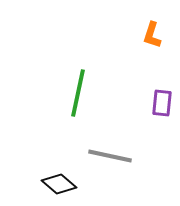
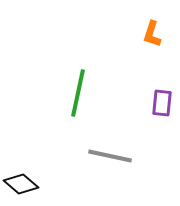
orange L-shape: moved 1 px up
black diamond: moved 38 px left
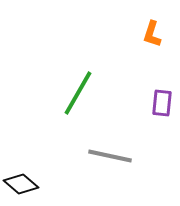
green line: rotated 18 degrees clockwise
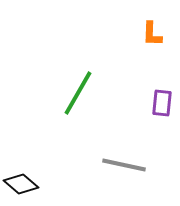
orange L-shape: rotated 16 degrees counterclockwise
gray line: moved 14 px right, 9 px down
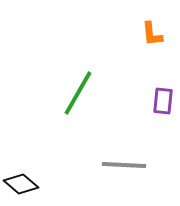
orange L-shape: rotated 8 degrees counterclockwise
purple rectangle: moved 1 px right, 2 px up
gray line: rotated 9 degrees counterclockwise
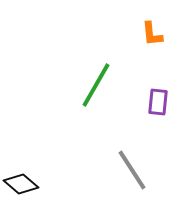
green line: moved 18 px right, 8 px up
purple rectangle: moved 5 px left, 1 px down
gray line: moved 8 px right, 5 px down; rotated 54 degrees clockwise
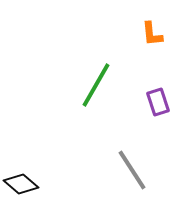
purple rectangle: rotated 24 degrees counterclockwise
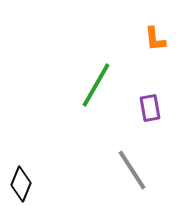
orange L-shape: moved 3 px right, 5 px down
purple rectangle: moved 8 px left, 6 px down; rotated 8 degrees clockwise
black diamond: rotated 72 degrees clockwise
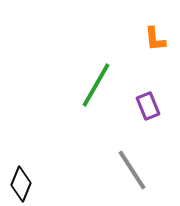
purple rectangle: moved 2 px left, 2 px up; rotated 12 degrees counterclockwise
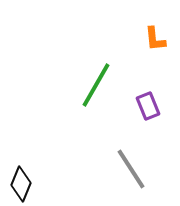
gray line: moved 1 px left, 1 px up
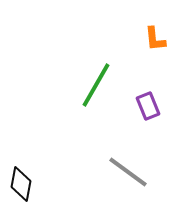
gray line: moved 3 px left, 3 px down; rotated 21 degrees counterclockwise
black diamond: rotated 12 degrees counterclockwise
